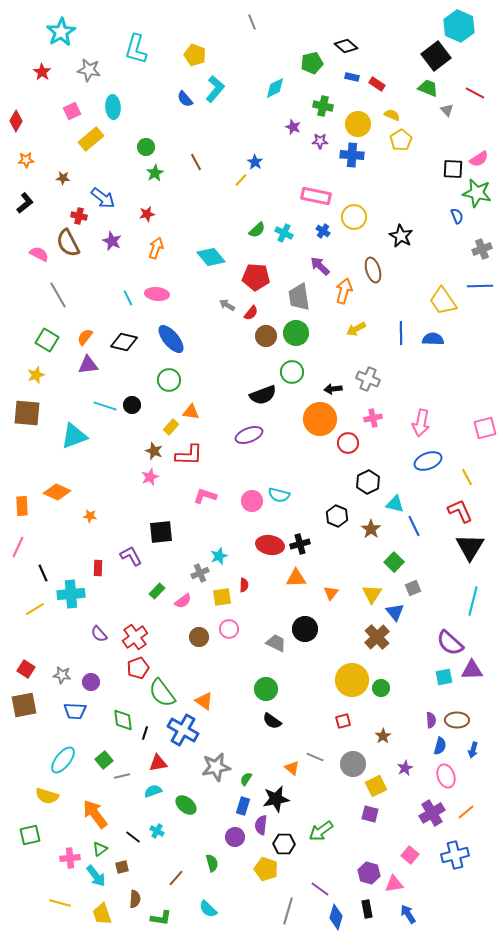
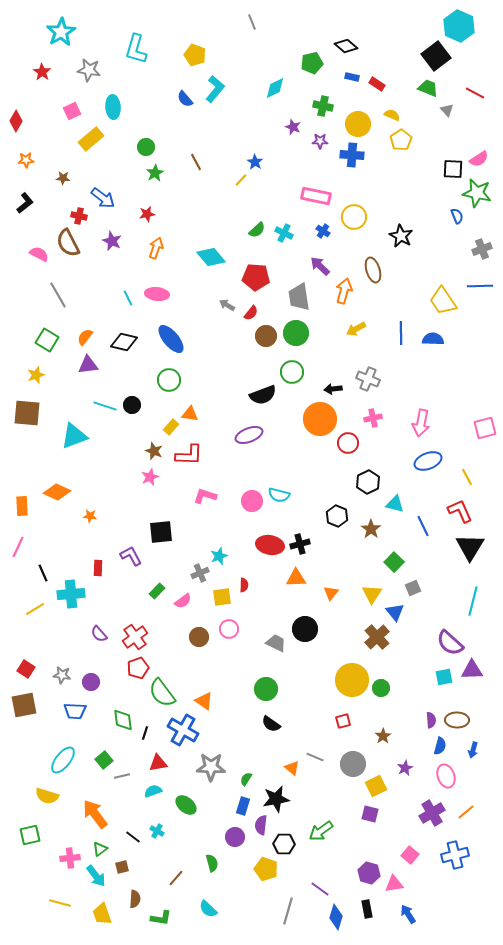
orange triangle at (191, 412): moved 1 px left, 2 px down
blue line at (414, 526): moved 9 px right
black semicircle at (272, 721): moved 1 px left, 3 px down
gray star at (216, 767): moved 5 px left; rotated 12 degrees clockwise
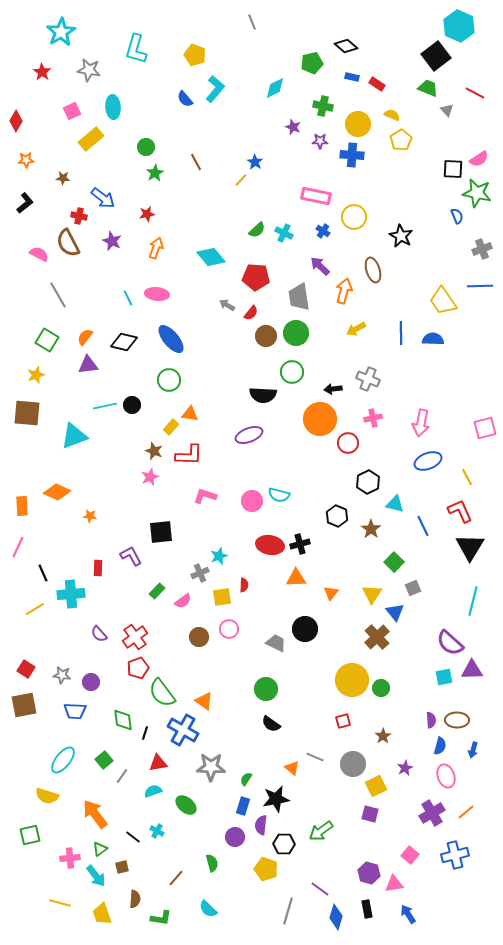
black semicircle at (263, 395): rotated 24 degrees clockwise
cyan line at (105, 406): rotated 30 degrees counterclockwise
gray line at (122, 776): rotated 42 degrees counterclockwise
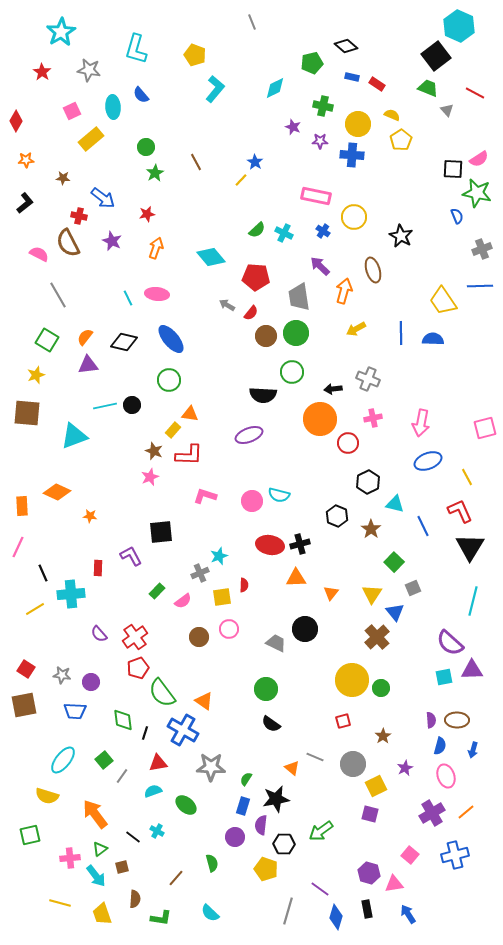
blue semicircle at (185, 99): moved 44 px left, 4 px up
yellow rectangle at (171, 427): moved 2 px right, 3 px down
cyan semicircle at (208, 909): moved 2 px right, 4 px down
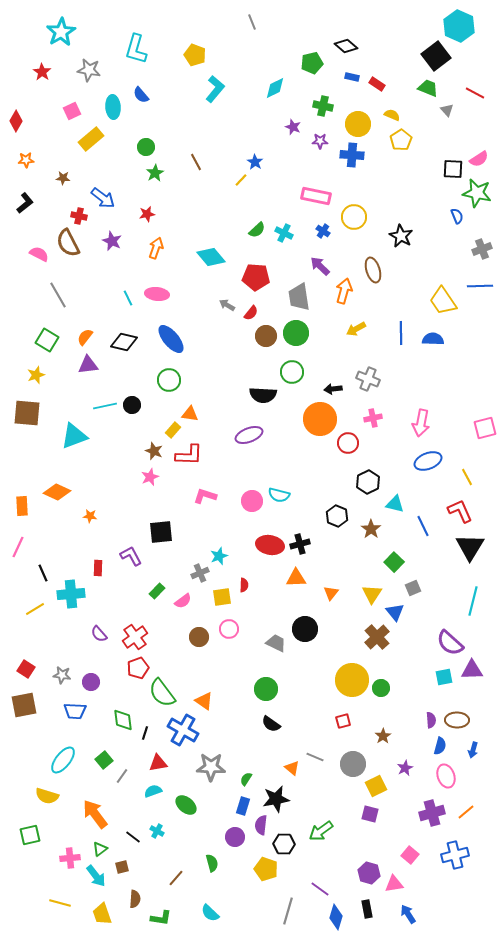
purple cross at (432, 813): rotated 15 degrees clockwise
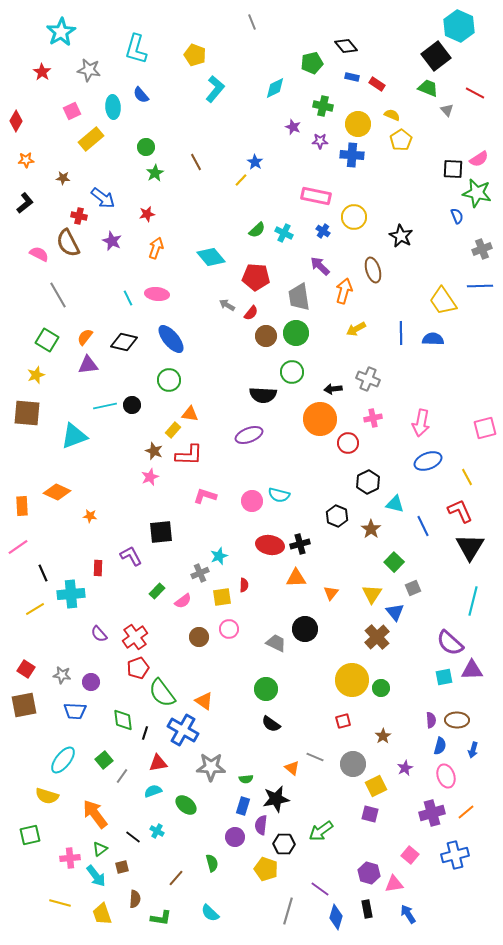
black diamond at (346, 46): rotated 10 degrees clockwise
pink line at (18, 547): rotated 30 degrees clockwise
green semicircle at (246, 779): rotated 128 degrees counterclockwise
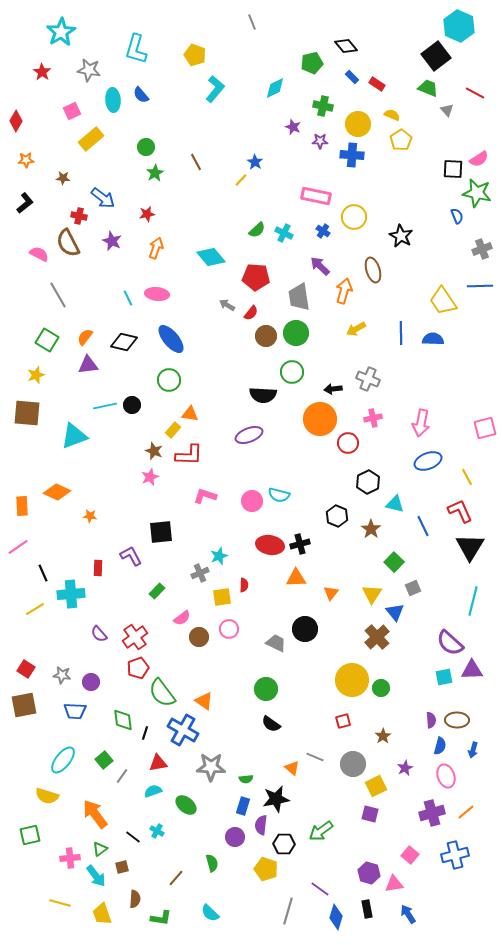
blue rectangle at (352, 77): rotated 32 degrees clockwise
cyan ellipse at (113, 107): moved 7 px up
pink semicircle at (183, 601): moved 1 px left, 17 px down
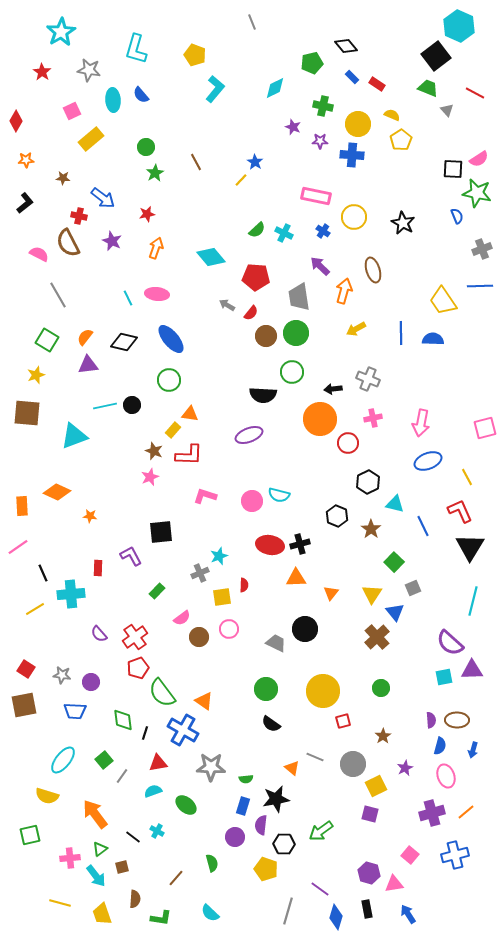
black star at (401, 236): moved 2 px right, 13 px up
yellow circle at (352, 680): moved 29 px left, 11 px down
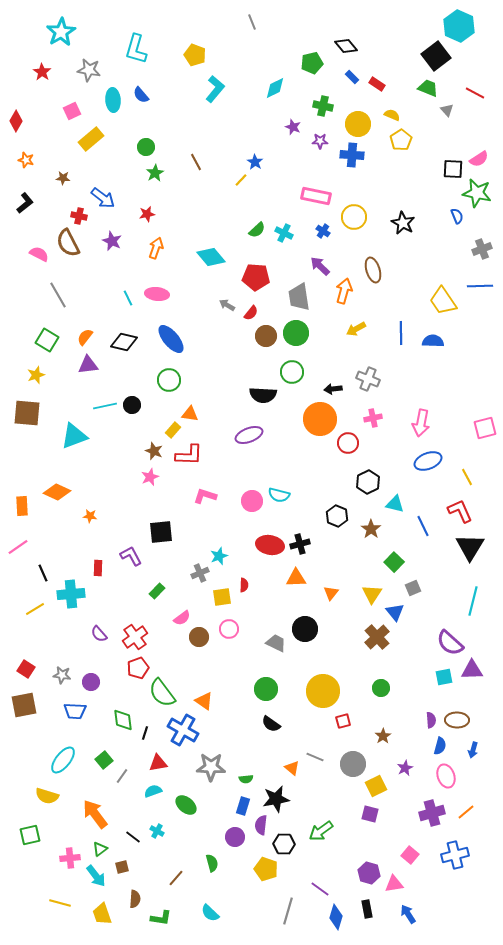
orange star at (26, 160): rotated 21 degrees clockwise
blue semicircle at (433, 339): moved 2 px down
